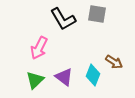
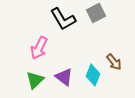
gray square: moved 1 px left, 1 px up; rotated 36 degrees counterclockwise
brown arrow: rotated 18 degrees clockwise
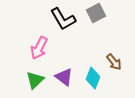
cyan diamond: moved 3 px down
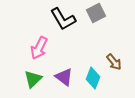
green triangle: moved 2 px left, 1 px up
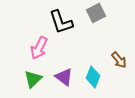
black L-shape: moved 2 px left, 3 px down; rotated 12 degrees clockwise
brown arrow: moved 5 px right, 2 px up
cyan diamond: moved 1 px up
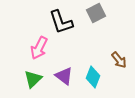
purple triangle: moved 1 px up
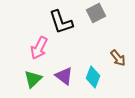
brown arrow: moved 1 px left, 2 px up
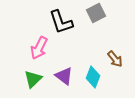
brown arrow: moved 3 px left, 1 px down
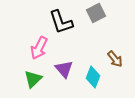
purple triangle: moved 7 px up; rotated 12 degrees clockwise
